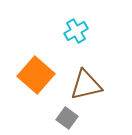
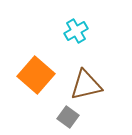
gray square: moved 1 px right, 1 px up
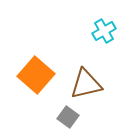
cyan cross: moved 28 px right
brown triangle: moved 1 px up
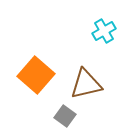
gray square: moved 3 px left, 1 px up
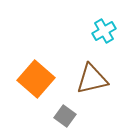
orange square: moved 4 px down
brown triangle: moved 6 px right, 5 px up
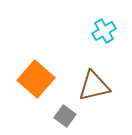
brown triangle: moved 2 px right, 7 px down
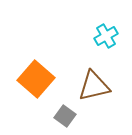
cyan cross: moved 2 px right, 5 px down
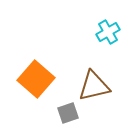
cyan cross: moved 2 px right, 4 px up
gray square: moved 3 px right, 3 px up; rotated 35 degrees clockwise
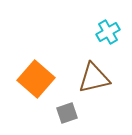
brown triangle: moved 8 px up
gray square: moved 1 px left
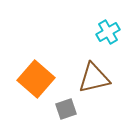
gray square: moved 1 px left, 4 px up
